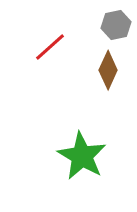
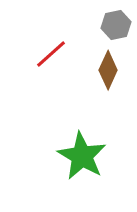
red line: moved 1 px right, 7 px down
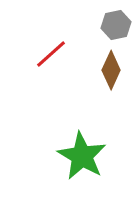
brown diamond: moved 3 px right
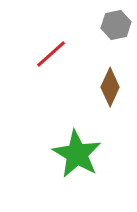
brown diamond: moved 1 px left, 17 px down
green star: moved 5 px left, 2 px up
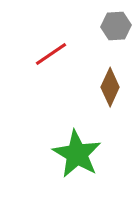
gray hexagon: moved 1 px down; rotated 8 degrees clockwise
red line: rotated 8 degrees clockwise
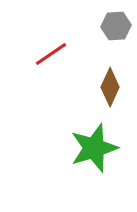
green star: moved 17 px right, 6 px up; rotated 24 degrees clockwise
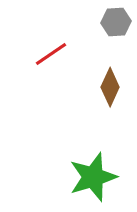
gray hexagon: moved 4 px up
green star: moved 1 px left, 29 px down
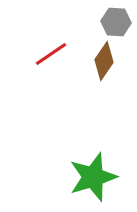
gray hexagon: rotated 8 degrees clockwise
brown diamond: moved 6 px left, 26 px up; rotated 9 degrees clockwise
